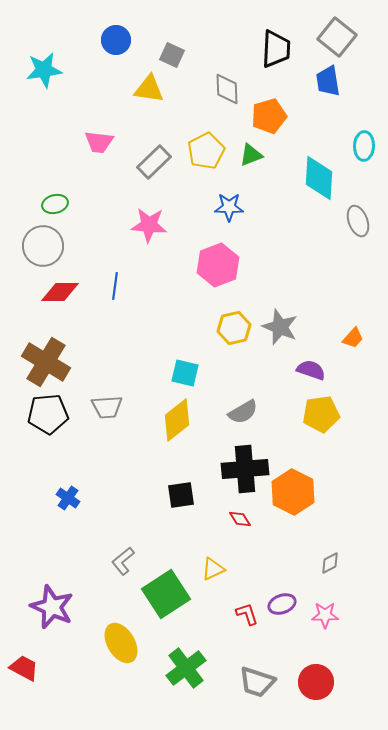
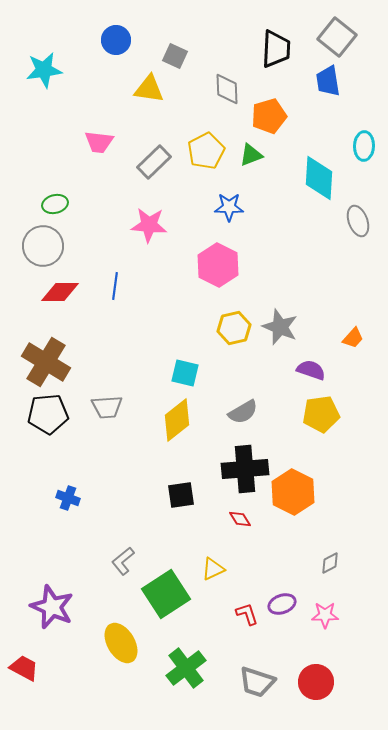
gray square at (172, 55): moved 3 px right, 1 px down
pink hexagon at (218, 265): rotated 12 degrees counterclockwise
blue cross at (68, 498): rotated 15 degrees counterclockwise
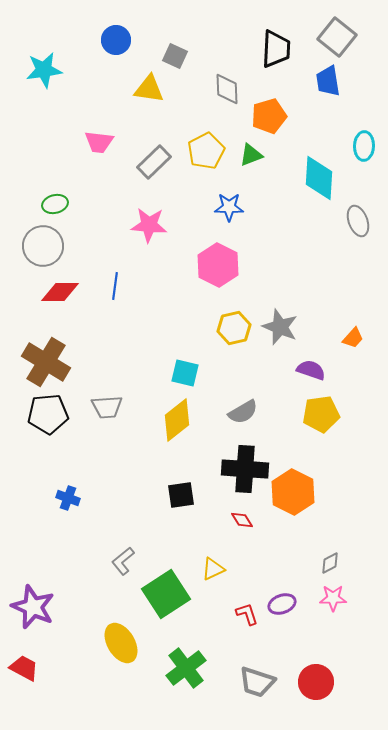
black cross at (245, 469): rotated 9 degrees clockwise
red diamond at (240, 519): moved 2 px right, 1 px down
purple star at (52, 607): moved 19 px left
pink star at (325, 615): moved 8 px right, 17 px up
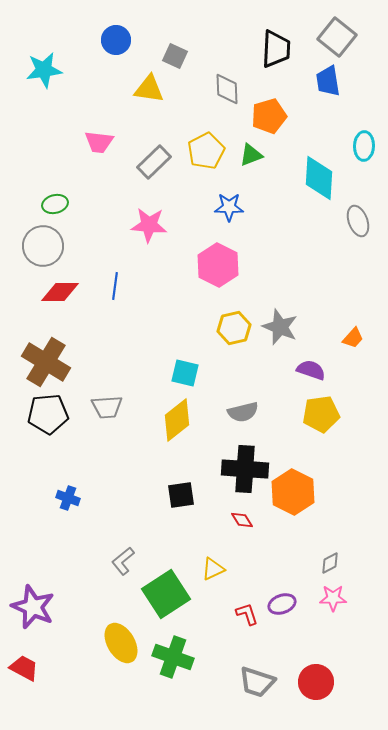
gray semicircle at (243, 412): rotated 16 degrees clockwise
green cross at (186, 668): moved 13 px left, 11 px up; rotated 33 degrees counterclockwise
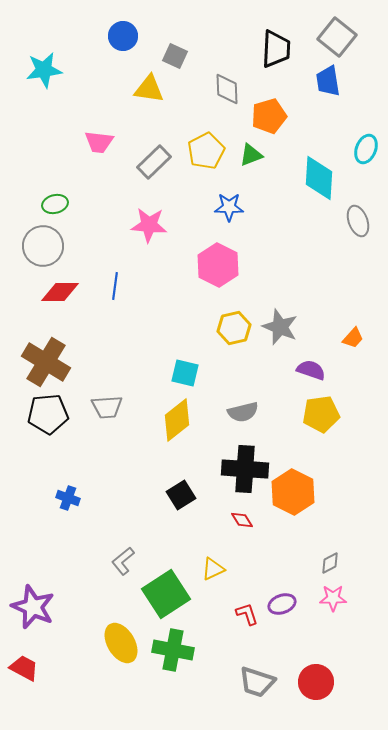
blue circle at (116, 40): moved 7 px right, 4 px up
cyan ellipse at (364, 146): moved 2 px right, 3 px down; rotated 20 degrees clockwise
black square at (181, 495): rotated 24 degrees counterclockwise
green cross at (173, 657): moved 7 px up; rotated 9 degrees counterclockwise
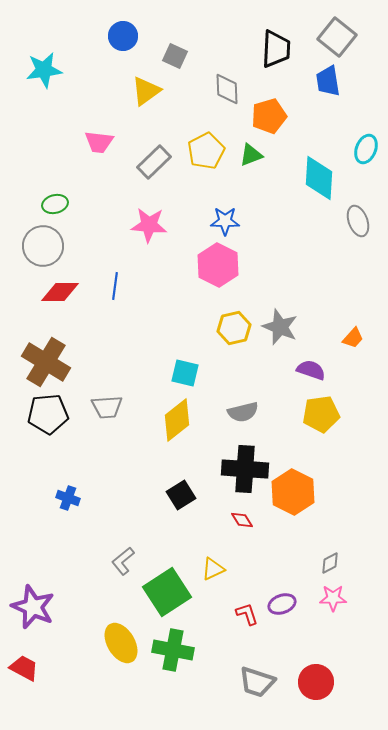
yellow triangle at (149, 89): moved 3 px left, 2 px down; rotated 44 degrees counterclockwise
blue star at (229, 207): moved 4 px left, 14 px down
green square at (166, 594): moved 1 px right, 2 px up
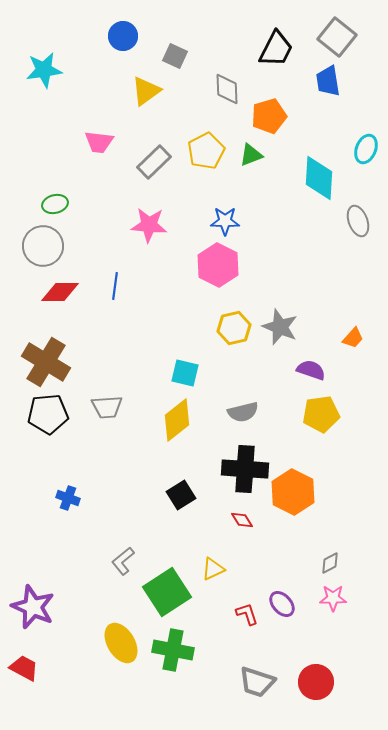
black trapezoid at (276, 49): rotated 24 degrees clockwise
purple ellipse at (282, 604): rotated 68 degrees clockwise
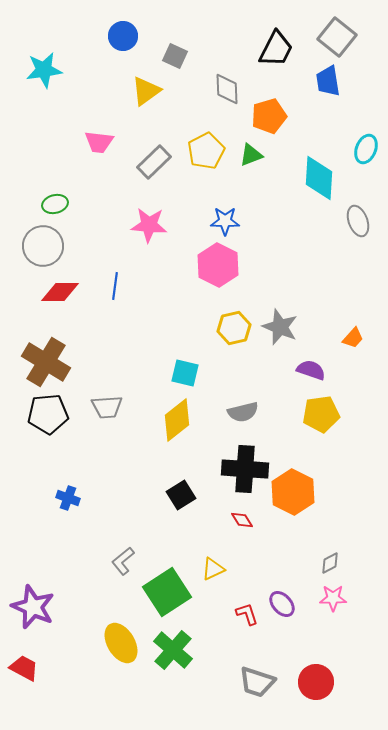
green cross at (173, 650): rotated 30 degrees clockwise
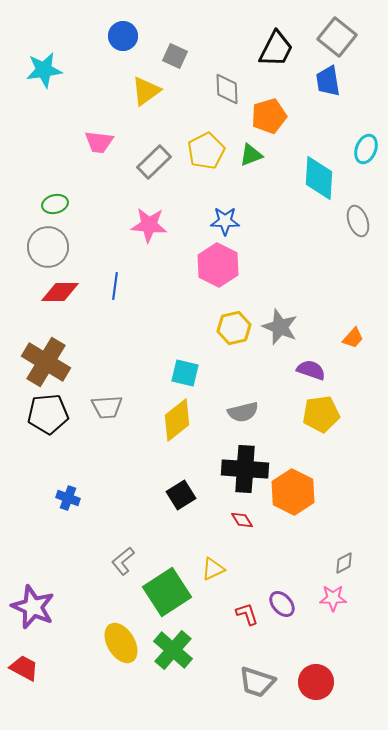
gray circle at (43, 246): moved 5 px right, 1 px down
gray diamond at (330, 563): moved 14 px right
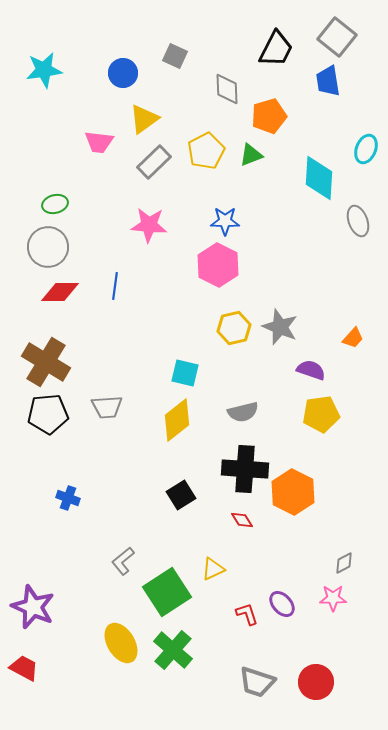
blue circle at (123, 36): moved 37 px down
yellow triangle at (146, 91): moved 2 px left, 28 px down
